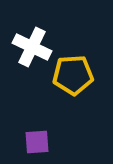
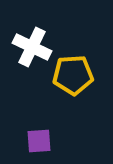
purple square: moved 2 px right, 1 px up
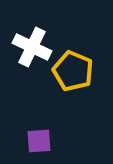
yellow pentagon: moved 4 px up; rotated 27 degrees clockwise
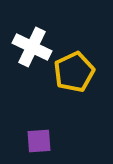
yellow pentagon: moved 1 px right, 1 px down; rotated 24 degrees clockwise
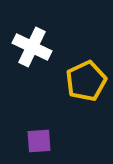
yellow pentagon: moved 12 px right, 9 px down
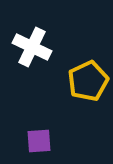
yellow pentagon: moved 2 px right
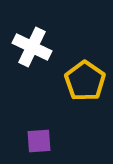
yellow pentagon: moved 3 px left; rotated 12 degrees counterclockwise
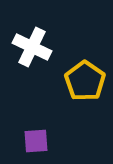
purple square: moved 3 px left
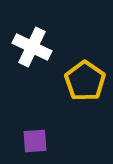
purple square: moved 1 px left
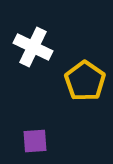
white cross: moved 1 px right
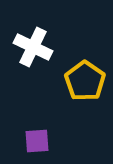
purple square: moved 2 px right
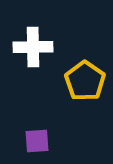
white cross: rotated 27 degrees counterclockwise
